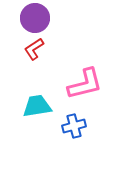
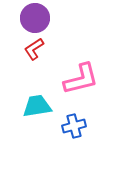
pink L-shape: moved 4 px left, 5 px up
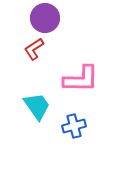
purple circle: moved 10 px right
pink L-shape: rotated 15 degrees clockwise
cyan trapezoid: rotated 64 degrees clockwise
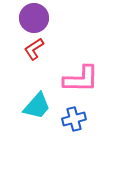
purple circle: moved 11 px left
cyan trapezoid: rotated 76 degrees clockwise
blue cross: moved 7 px up
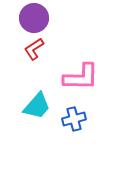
pink L-shape: moved 2 px up
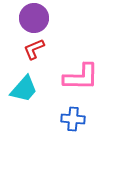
red L-shape: rotated 10 degrees clockwise
cyan trapezoid: moved 13 px left, 17 px up
blue cross: moved 1 px left; rotated 20 degrees clockwise
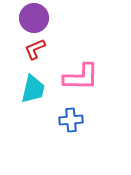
red L-shape: moved 1 px right
cyan trapezoid: moved 9 px right; rotated 28 degrees counterclockwise
blue cross: moved 2 px left, 1 px down; rotated 10 degrees counterclockwise
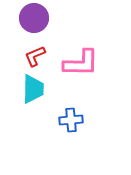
red L-shape: moved 7 px down
pink L-shape: moved 14 px up
cyan trapezoid: rotated 12 degrees counterclockwise
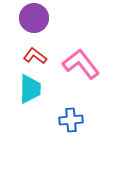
red L-shape: rotated 60 degrees clockwise
pink L-shape: moved 1 px down; rotated 129 degrees counterclockwise
cyan trapezoid: moved 3 px left
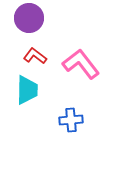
purple circle: moved 5 px left
cyan trapezoid: moved 3 px left, 1 px down
